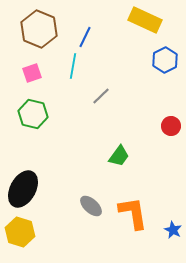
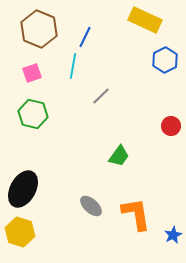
orange L-shape: moved 3 px right, 1 px down
blue star: moved 5 px down; rotated 18 degrees clockwise
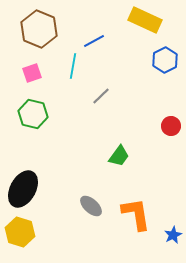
blue line: moved 9 px right, 4 px down; rotated 35 degrees clockwise
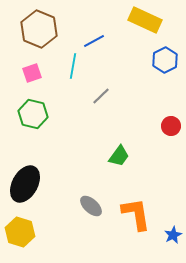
black ellipse: moved 2 px right, 5 px up
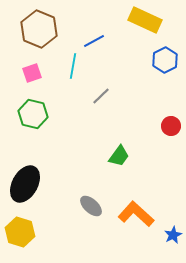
orange L-shape: rotated 39 degrees counterclockwise
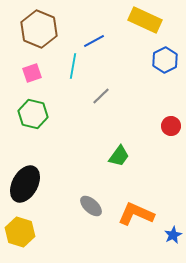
orange L-shape: rotated 18 degrees counterclockwise
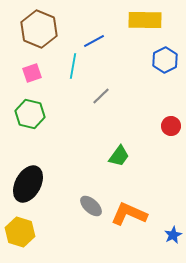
yellow rectangle: rotated 24 degrees counterclockwise
green hexagon: moved 3 px left
black ellipse: moved 3 px right
orange L-shape: moved 7 px left
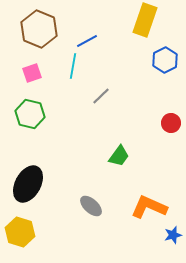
yellow rectangle: rotated 72 degrees counterclockwise
blue line: moved 7 px left
red circle: moved 3 px up
orange L-shape: moved 20 px right, 7 px up
blue star: rotated 12 degrees clockwise
